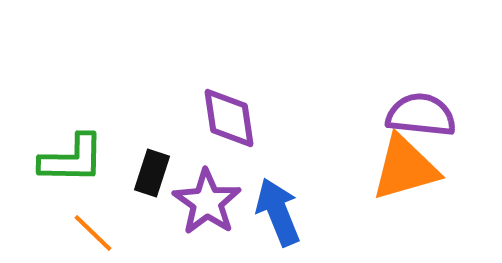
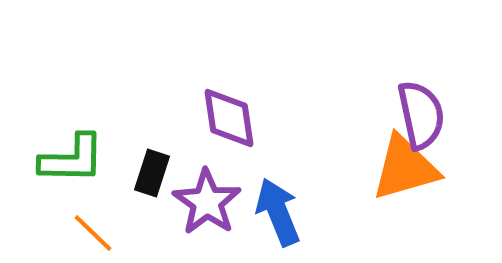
purple semicircle: rotated 72 degrees clockwise
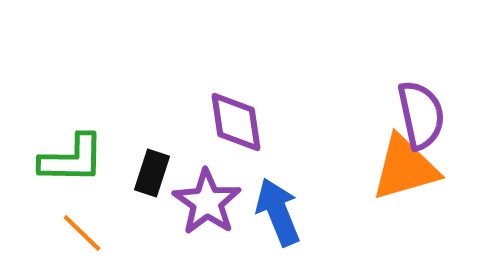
purple diamond: moved 7 px right, 4 px down
orange line: moved 11 px left
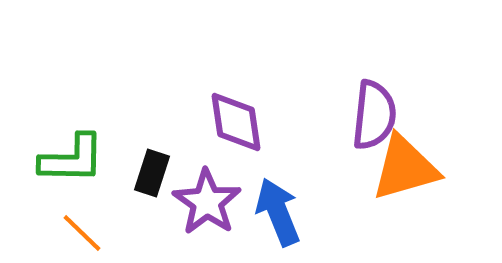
purple semicircle: moved 47 px left; rotated 18 degrees clockwise
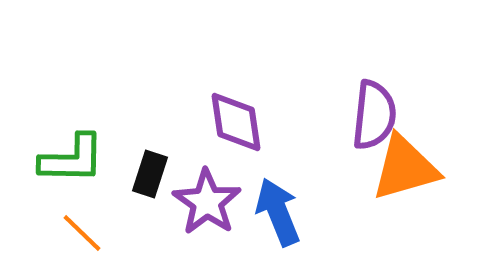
black rectangle: moved 2 px left, 1 px down
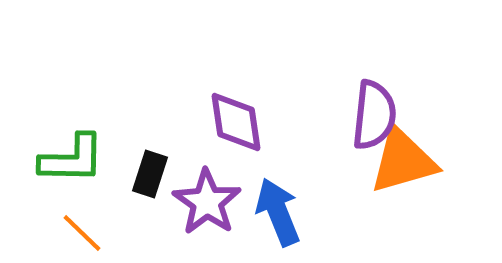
orange triangle: moved 2 px left, 7 px up
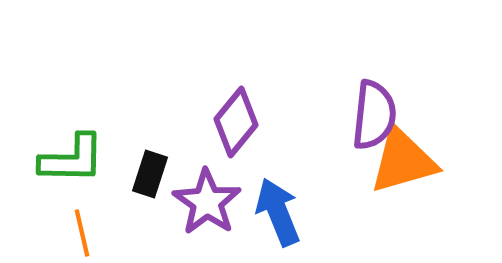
purple diamond: rotated 48 degrees clockwise
orange line: rotated 33 degrees clockwise
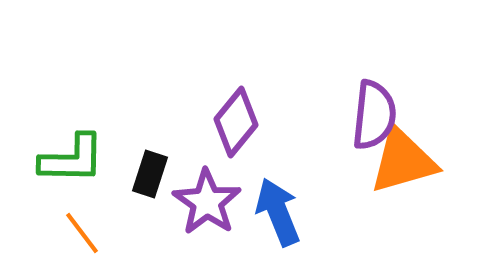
orange line: rotated 24 degrees counterclockwise
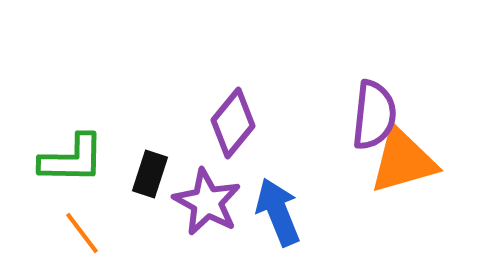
purple diamond: moved 3 px left, 1 px down
purple star: rotated 6 degrees counterclockwise
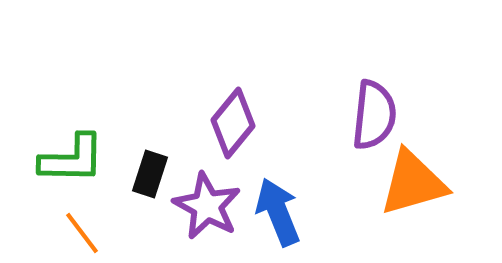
orange triangle: moved 10 px right, 22 px down
purple star: moved 4 px down
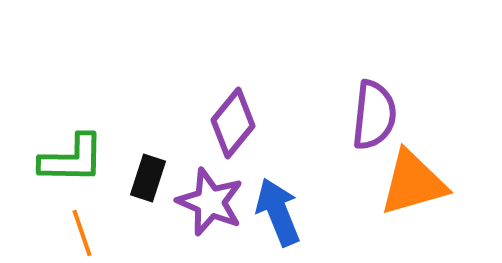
black rectangle: moved 2 px left, 4 px down
purple star: moved 3 px right, 4 px up; rotated 6 degrees counterclockwise
orange line: rotated 18 degrees clockwise
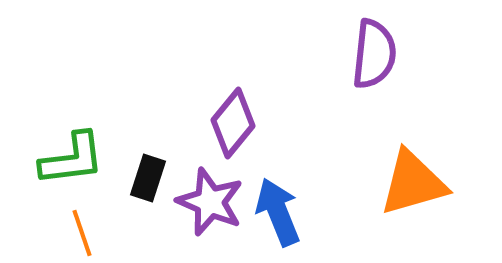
purple semicircle: moved 61 px up
green L-shape: rotated 8 degrees counterclockwise
